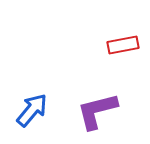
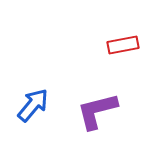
blue arrow: moved 1 px right, 5 px up
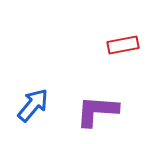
purple L-shape: rotated 18 degrees clockwise
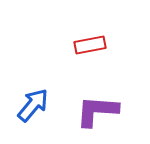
red rectangle: moved 33 px left
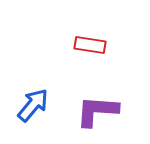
red rectangle: rotated 20 degrees clockwise
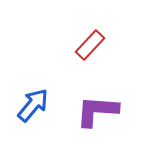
red rectangle: rotated 56 degrees counterclockwise
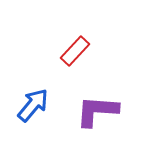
red rectangle: moved 15 px left, 6 px down
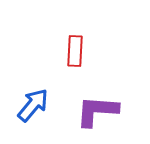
red rectangle: rotated 40 degrees counterclockwise
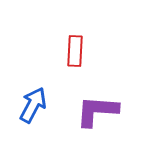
blue arrow: rotated 12 degrees counterclockwise
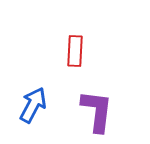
purple L-shape: rotated 93 degrees clockwise
